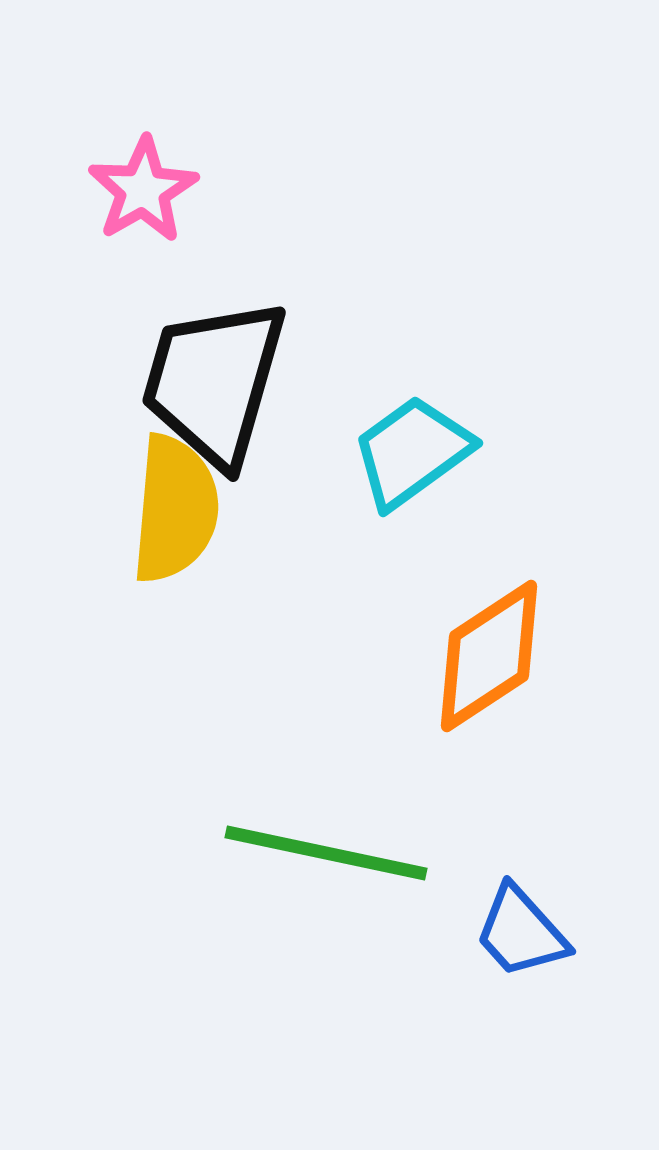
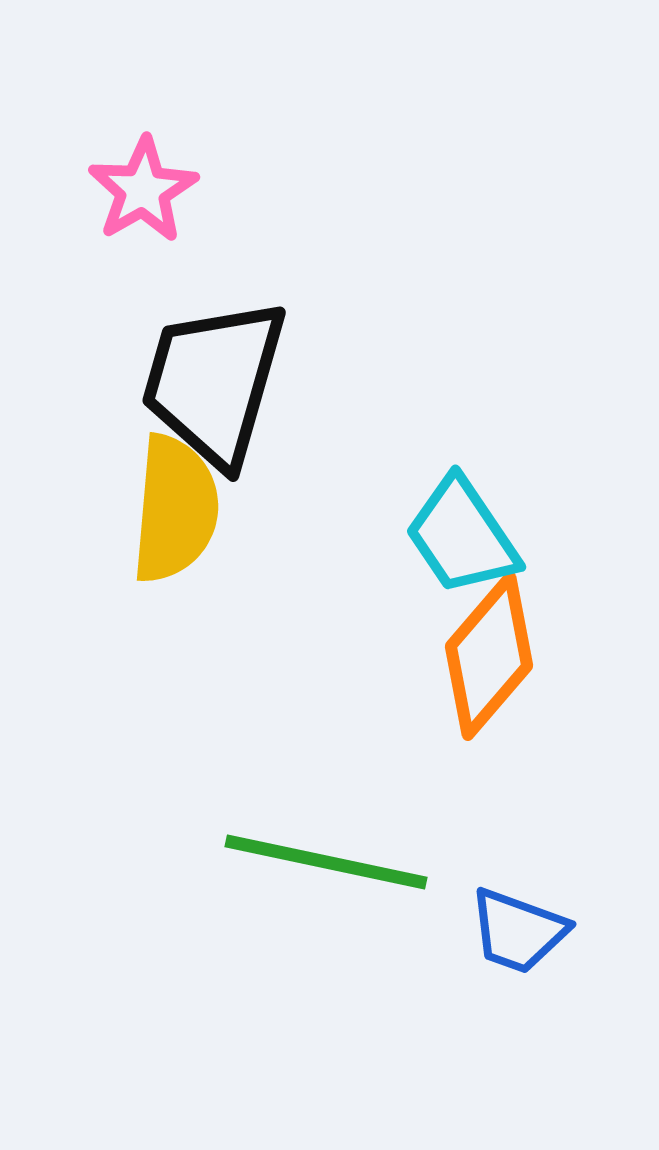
cyan trapezoid: moved 50 px right, 84 px down; rotated 88 degrees counterclockwise
orange diamond: rotated 16 degrees counterclockwise
green line: moved 9 px down
blue trapezoid: moved 3 px left, 1 px up; rotated 28 degrees counterclockwise
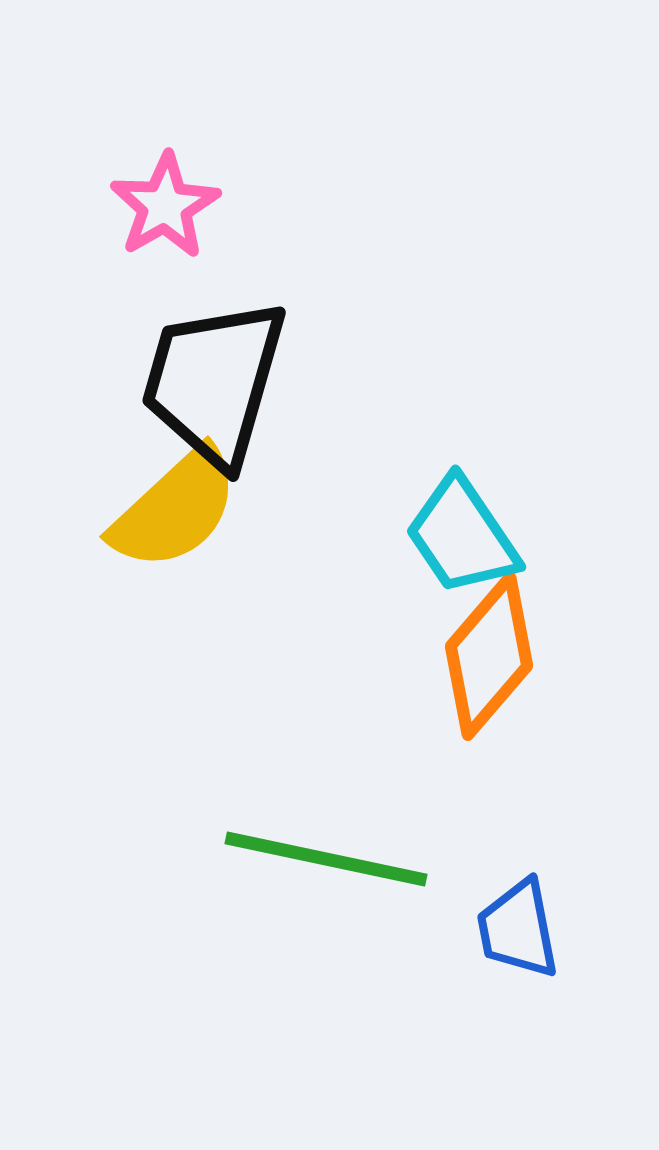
pink star: moved 22 px right, 16 px down
yellow semicircle: rotated 42 degrees clockwise
green line: moved 3 px up
blue trapezoid: moved 2 px up; rotated 59 degrees clockwise
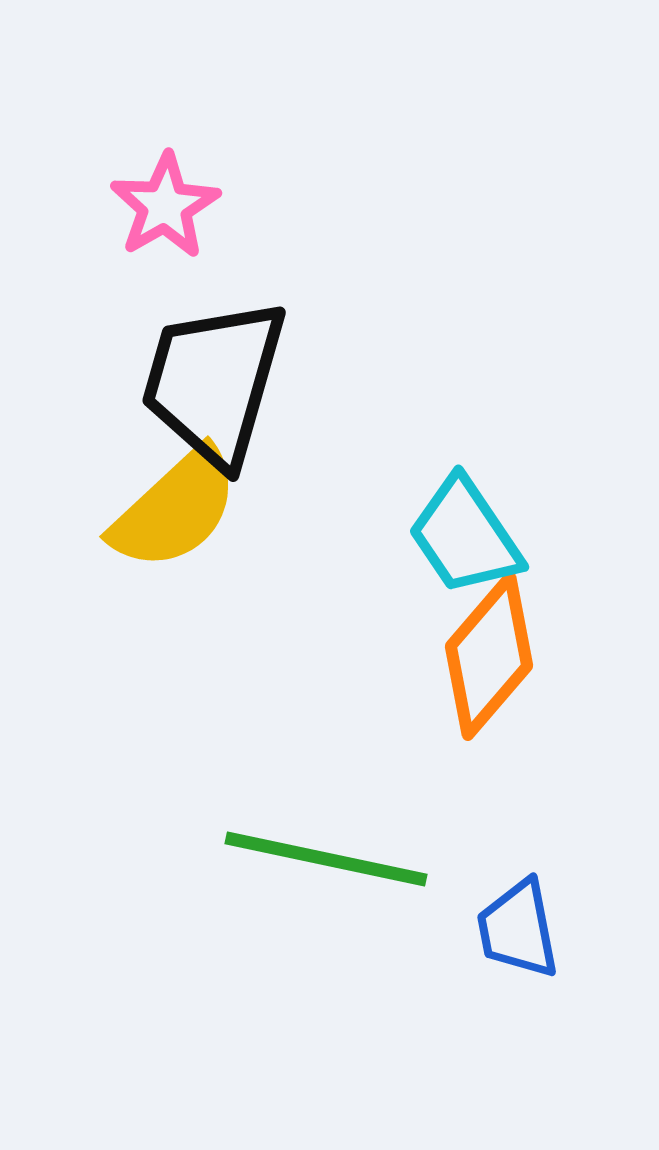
cyan trapezoid: moved 3 px right
